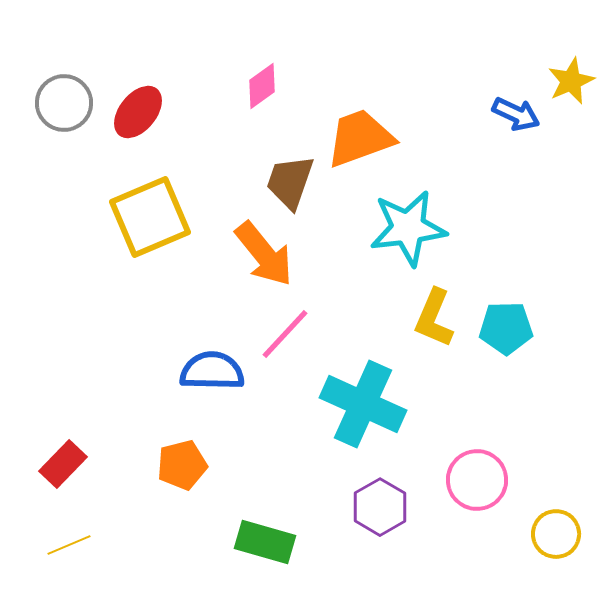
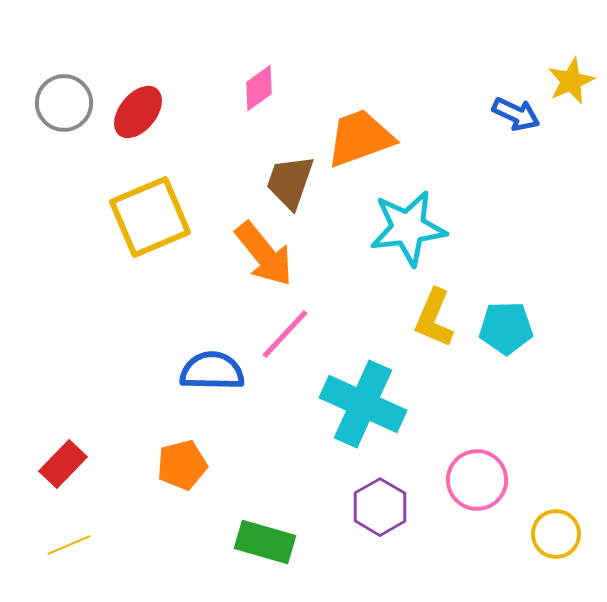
pink diamond: moved 3 px left, 2 px down
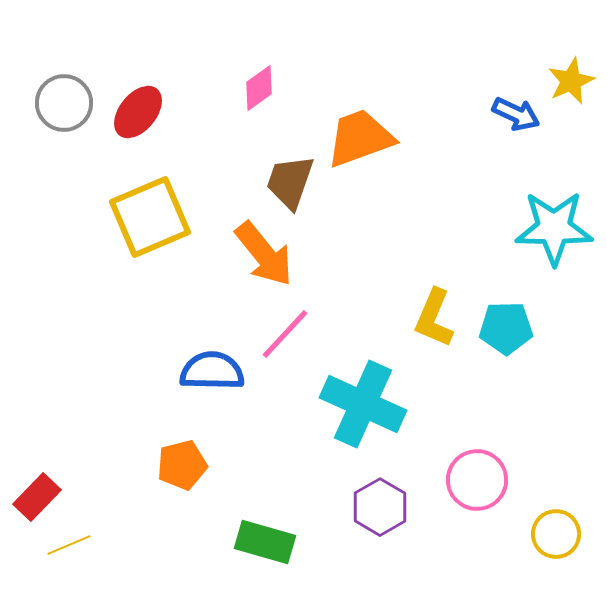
cyan star: moved 146 px right; rotated 8 degrees clockwise
red rectangle: moved 26 px left, 33 px down
